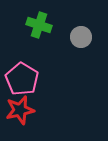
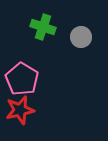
green cross: moved 4 px right, 2 px down
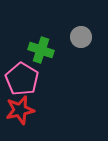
green cross: moved 2 px left, 23 px down
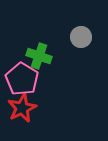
green cross: moved 2 px left, 6 px down
red star: moved 2 px right, 2 px up; rotated 12 degrees counterclockwise
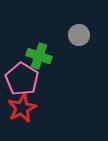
gray circle: moved 2 px left, 2 px up
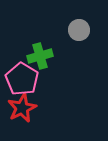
gray circle: moved 5 px up
green cross: moved 1 px right; rotated 35 degrees counterclockwise
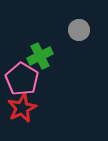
green cross: rotated 10 degrees counterclockwise
